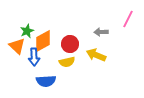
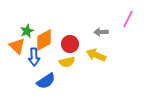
orange diamond: moved 1 px right, 1 px up
blue semicircle: rotated 30 degrees counterclockwise
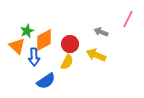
gray arrow: rotated 24 degrees clockwise
yellow semicircle: rotated 49 degrees counterclockwise
